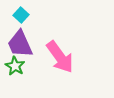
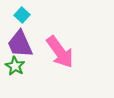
cyan square: moved 1 px right
pink arrow: moved 5 px up
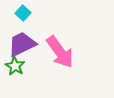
cyan square: moved 1 px right, 2 px up
purple trapezoid: moved 2 px right; rotated 88 degrees clockwise
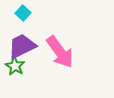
purple trapezoid: moved 2 px down
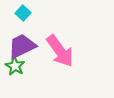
pink arrow: moved 1 px up
